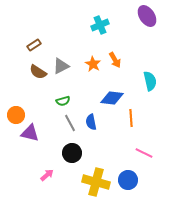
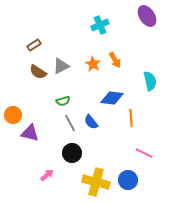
orange circle: moved 3 px left
blue semicircle: rotated 28 degrees counterclockwise
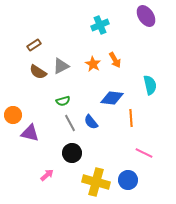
purple ellipse: moved 1 px left
cyan semicircle: moved 4 px down
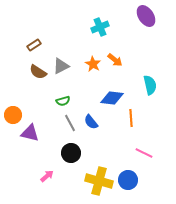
cyan cross: moved 2 px down
orange arrow: rotated 21 degrees counterclockwise
black circle: moved 1 px left
pink arrow: moved 1 px down
yellow cross: moved 3 px right, 1 px up
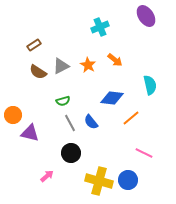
orange star: moved 5 px left, 1 px down
orange line: rotated 54 degrees clockwise
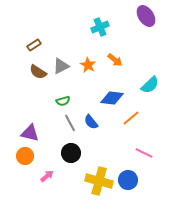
cyan semicircle: rotated 60 degrees clockwise
orange circle: moved 12 px right, 41 px down
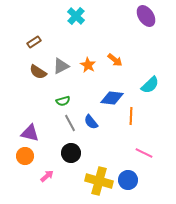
cyan cross: moved 24 px left, 11 px up; rotated 24 degrees counterclockwise
brown rectangle: moved 3 px up
orange line: moved 2 px up; rotated 48 degrees counterclockwise
